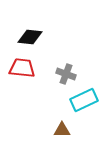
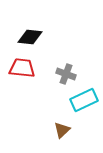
brown triangle: rotated 42 degrees counterclockwise
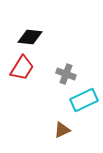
red trapezoid: rotated 116 degrees clockwise
brown triangle: rotated 18 degrees clockwise
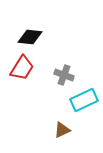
gray cross: moved 2 px left, 1 px down
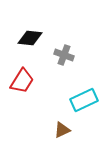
black diamond: moved 1 px down
red trapezoid: moved 13 px down
gray cross: moved 20 px up
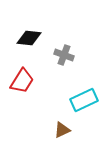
black diamond: moved 1 px left
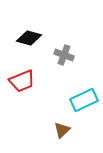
black diamond: rotated 10 degrees clockwise
red trapezoid: rotated 36 degrees clockwise
brown triangle: rotated 18 degrees counterclockwise
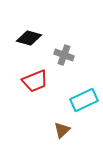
red trapezoid: moved 13 px right
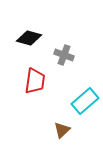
red trapezoid: rotated 60 degrees counterclockwise
cyan rectangle: moved 1 px right, 1 px down; rotated 16 degrees counterclockwise
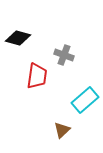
black diamond: moved 11 px left
red trapezoid: moved 2 px right, 5 px up
cyan rectangle: moved 1 px up
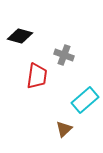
black diamond: moved 2 px right, 2 px up
brown triangle: moved 2 px right, 1 px up
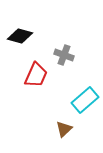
red trapezoid: moved 1 px left, 1 px up; rotated 16 degrees clockwise
